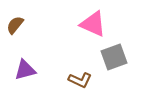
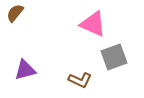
brown semicircle: moved 12 px up
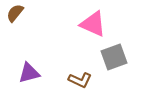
purple triangle: moved 4 px right, 3 px down
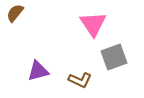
pink triangle: rotated 32 degrees clockwise
purple triangle: moved 9 px right, 2 px up
